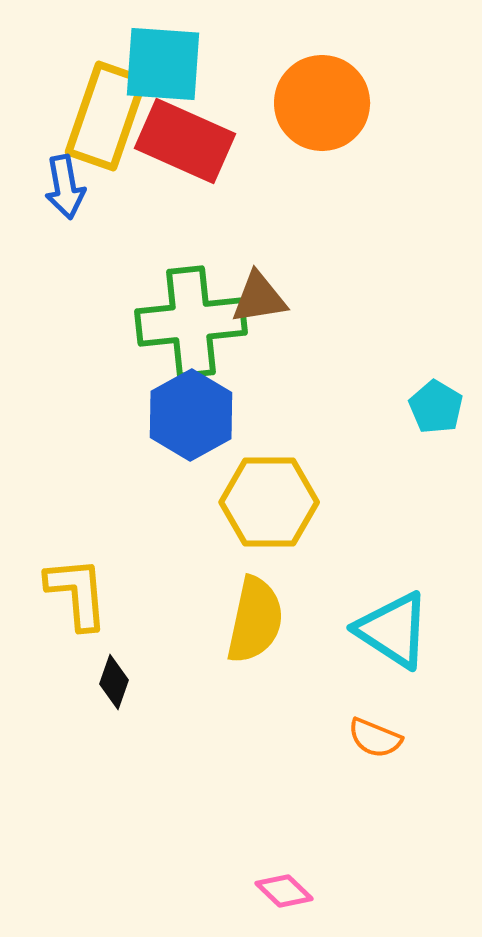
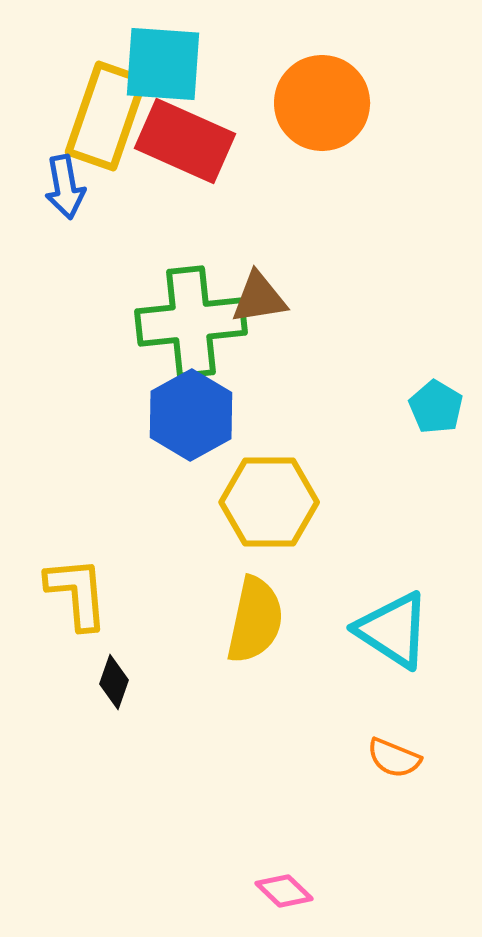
orange semicircle: moved 19 px right, 20 px down
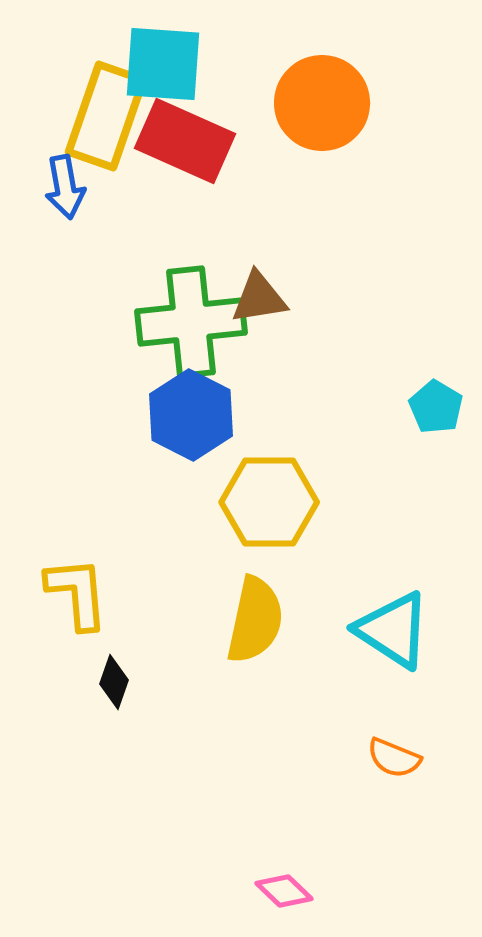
blue hexagon: rotated 4 degrees counterclockwise
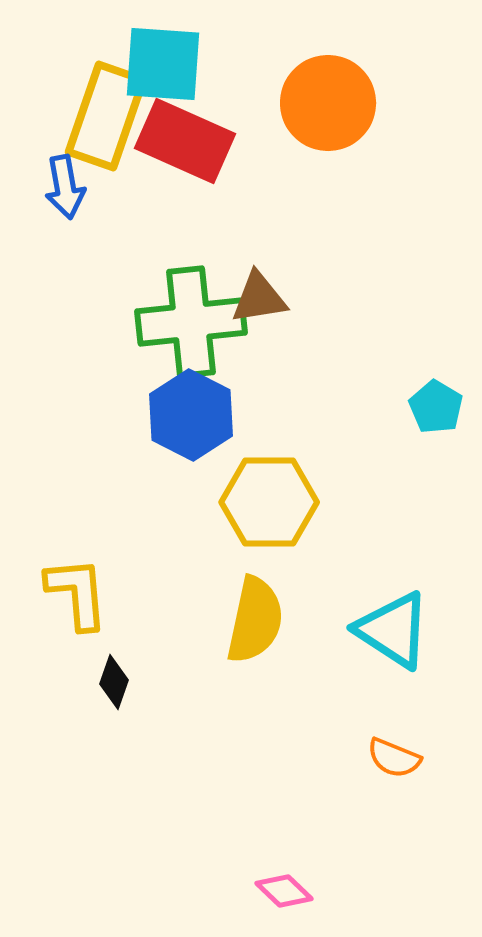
orange circle: moved 6 px right
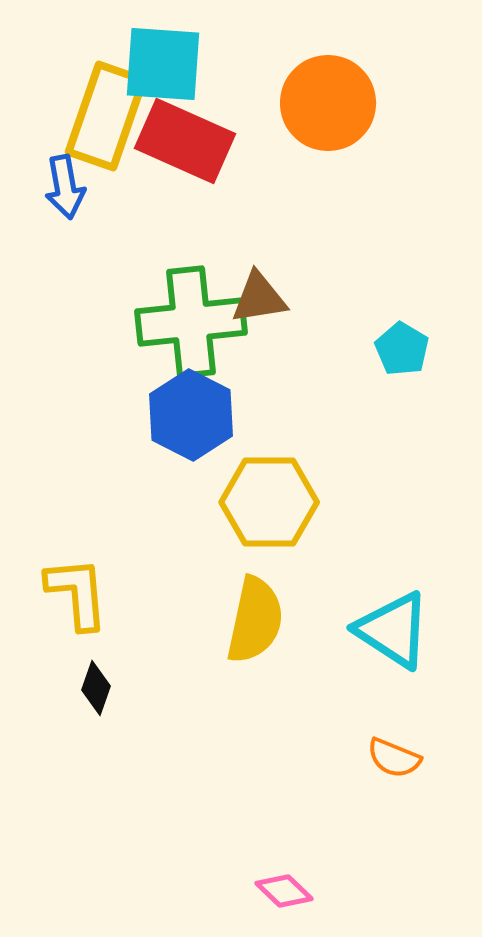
cyan pentagon: moved 34 px left, 58 px up
black diamond: moved 18 px left, 6 px down
